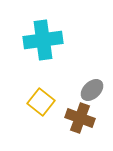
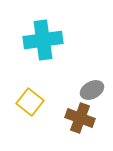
gray ellipse: rotated 15 degrees clockwise
yellow square: moved 11 px left
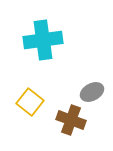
gray ellipse: moved 2 px down
brown cross: moved 9 px left, 2 px down
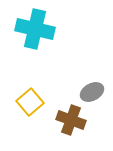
cyan cross: moved 8 px left, 11 px up; rotated 21 degrees clockwise
yellow square: rotated 12 degrees clockwise
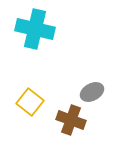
yellow square: rotated 12 degrees counterclockwise
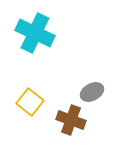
cyan cross: moved 4 px down; rotated 12 degrees clockwise
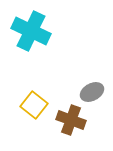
cyan cross: moved 4 px left, 2 px up
yellow square: moved 4 px right, 3 px down
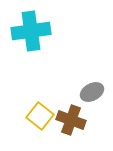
cyan cross: rotated 33 degrees counterclockwise
yellow square: moved 6 px right, 11 px down
